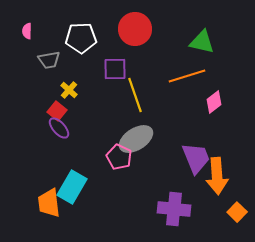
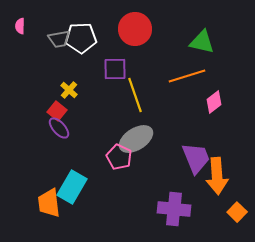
pink semicircle: moved 7 px left, 5 px up
gray trapezoid: moved 10 px right, 21 px up
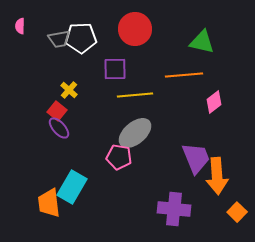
orange line: moved 3 px left, 1 px up; rotated 12 degrees clockwise
yellow line: rotated 76 degrees counterclockwise
gray ellipse: moved 1 px left, 6 px up; rotated 8 degrees counterclockwise
pink pentagon: rotated 15 degrees counterclockwise
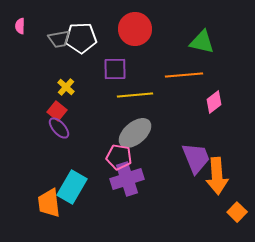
yellow cross: moved 3 px left, 3 px up
purple cross: moved 47 px left, 30 px up; rotated 24 degrees counterclockwise
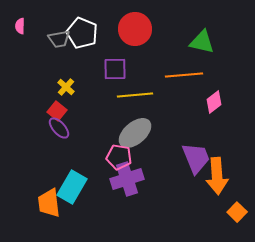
white pentagon: moved 1 px right, 5 px up; rotated 24 degrees clockwise
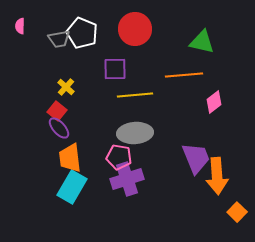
gray ellipse: rotated 36 degrees clockwise
orange trapezoid: moved 21 px right, 45 px up
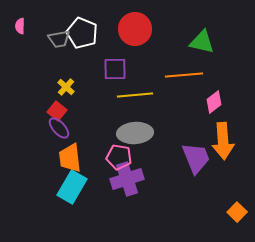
orange arrow: moved 6 px right, 35 px up
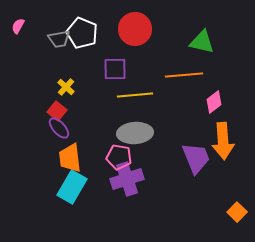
pink semicircle: moved 2 px left; rotated 28 degrees clockwise
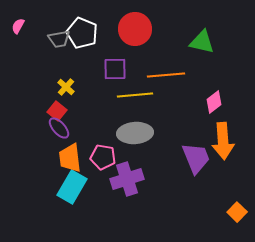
orange line: moved 18 px left
pink pentagon: moved 16 px left
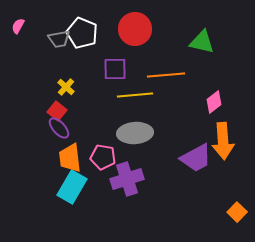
purple trapezoid: rotated 84 degrees clockwise
